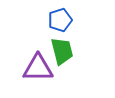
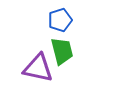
purple triangle: rotated 12 degrees clockwise
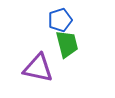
green trapezoid: moved 5 px right, 7 px up
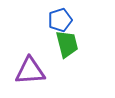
purple triangle: moved 8 px left, 3 px down; rotated 16 degrees counterclockwise
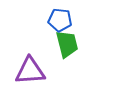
blue pentagon: rotated 25 degrees clockwise
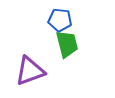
purple triangle: rotated 16 degrees counterclockwise
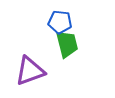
blue pentagon: moved 2 px down
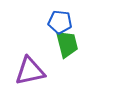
purple triangle: rotated 8 degrees clockwise
